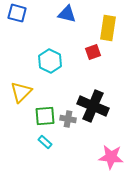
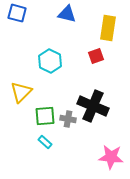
red square: moved 3 px right, 4 px down
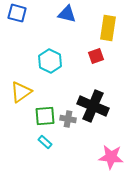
yellow triangle: rotated 10 degrees clockwise
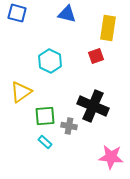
gray cross: moved 1 px right, 7 px down
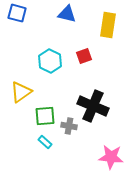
yellow rectangle: moved 3 px up
red square: moved 12 px left
